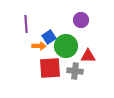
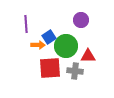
orange arrow: moved 1 px left, 1 px up
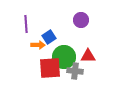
green circle: moved 2 px left, 11 px down
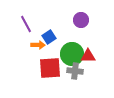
purple line: rotated 24 degrees counterclockwise
green circle: moved 8 px right, 3 px up
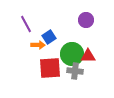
purple circle: moved 5 px right
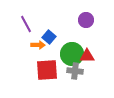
blue square: rotated 16 degrees counterclockwise
red triangle: moved 1 px left
red square: moved 3 px left, 2 px down
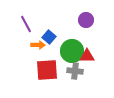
green circle: moved 3 px up
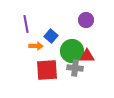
purple line: rotated 18 degrees clockwise
blue square: moved 2 px right, 1 px up
orange arrow: moved 2 px left, 1 px down
gray cross: moved 3 px up
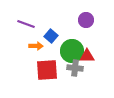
purple line: rotated 60 degrees counterclockwise
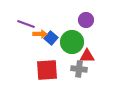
blue square: moved 2 px down
orange arrow: moved 4 px right, 12 px up
green circle: moved 9 px up
gray cross: moved 4 px right, 1 px down
